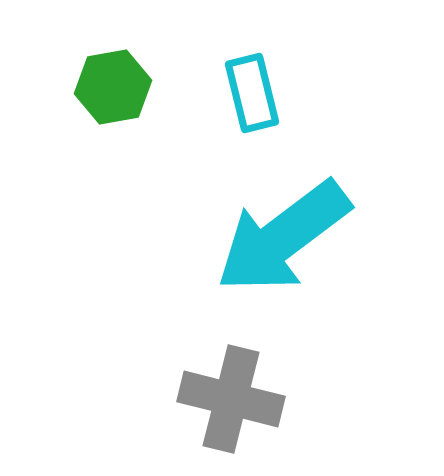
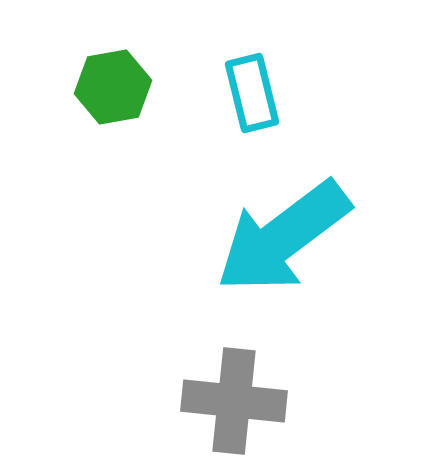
gray cross: moved 3 px right, 2 px down; rotated 8 degrees counterclockwise
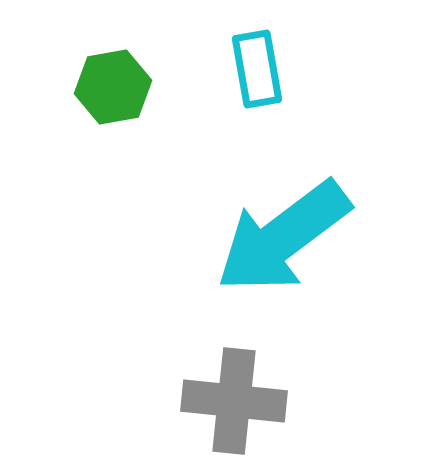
cyan rectangle: moved 5 px right, 24 px up; rotated 4 degrees clockwise
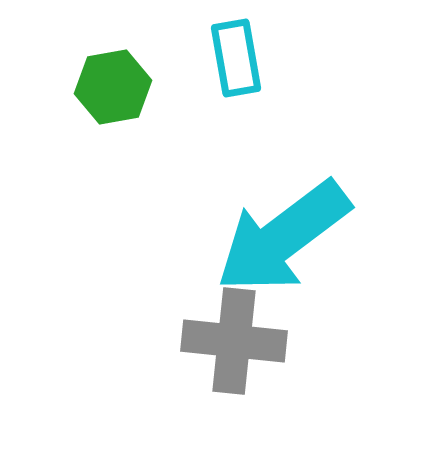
cyan rectangle: moved 21 px left, 11 px up
gray cross: moved 60 px up
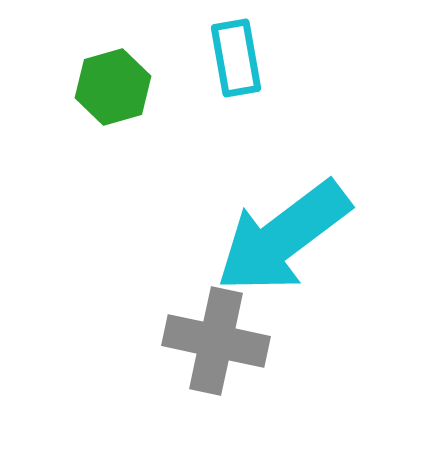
green hexagon: rotated 6 degrees counterclockwise
gray cross: moved 18 px left; rotated 6 degrees clockwise
